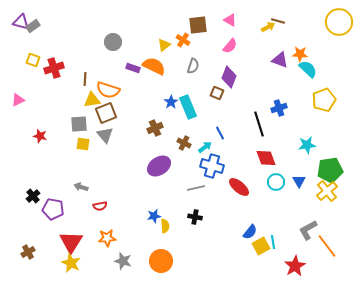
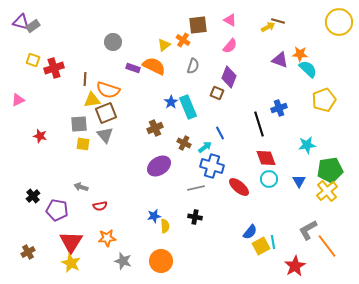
cyan circle at (276, 182): moved 7 px left, 3 px up
purple pentagon at (53, 209): moved 4 px right, 1 px down
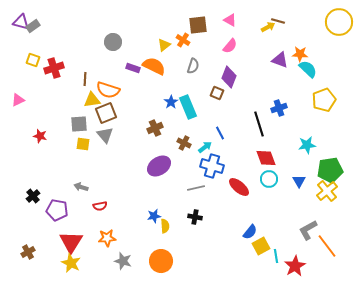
cyan line at (273, 242): moved 3 px right, 14 px down
